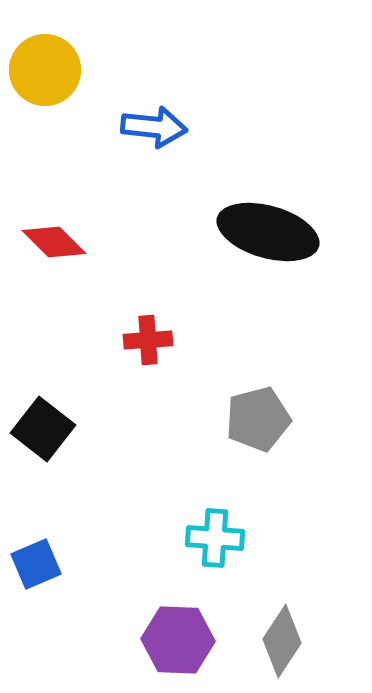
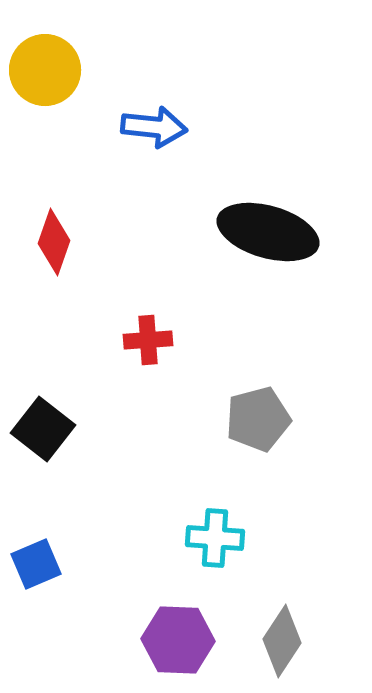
red diamond: rotated 64 degrees clockwise
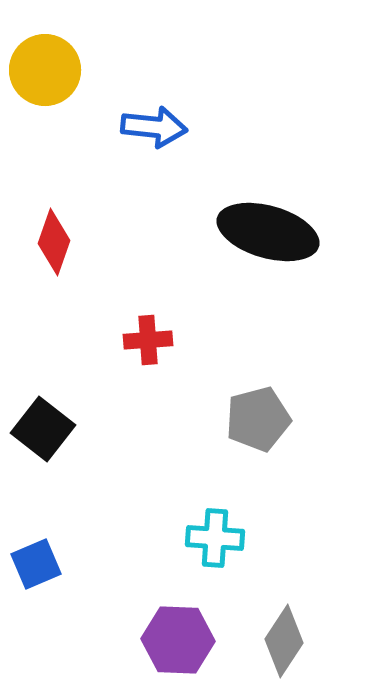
gray diamond: moved 2 px right
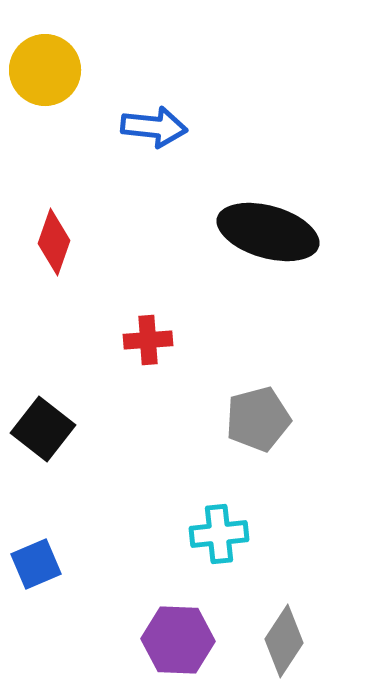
cyan cross: moved 4 px right, 4 px up; rotated 10 degrees counterclockwise
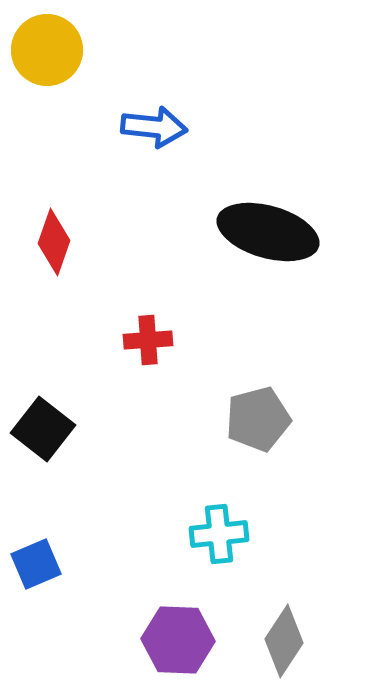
yellow circle: moved 2 px right, 20 px up
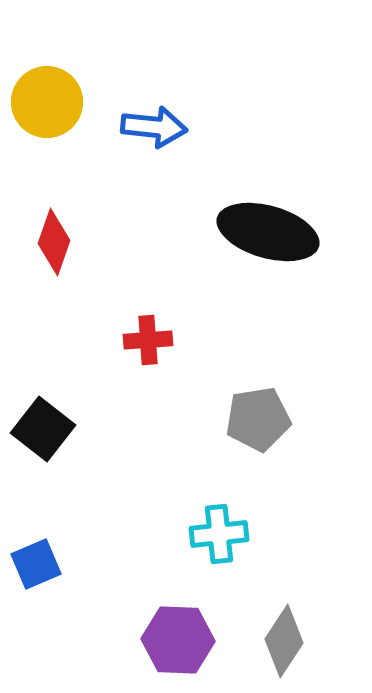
yellow circle: moved 52 px down
gray pentagon: rotated 6 degrees clockwise
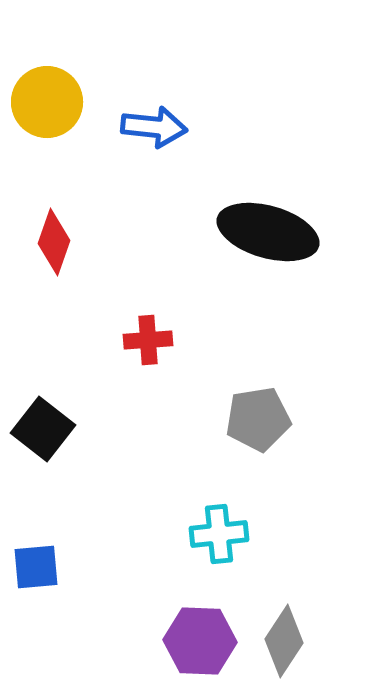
blue square: moved 3 px down; rotated 18 degrees clockwise
purple hexagon: moved 22 px right, 1 px down
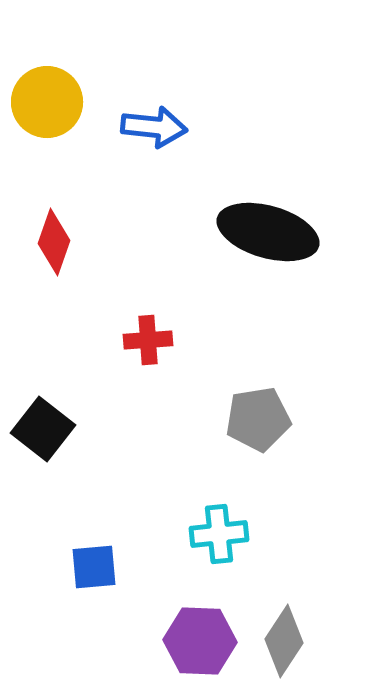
blue square: moved 58 px right
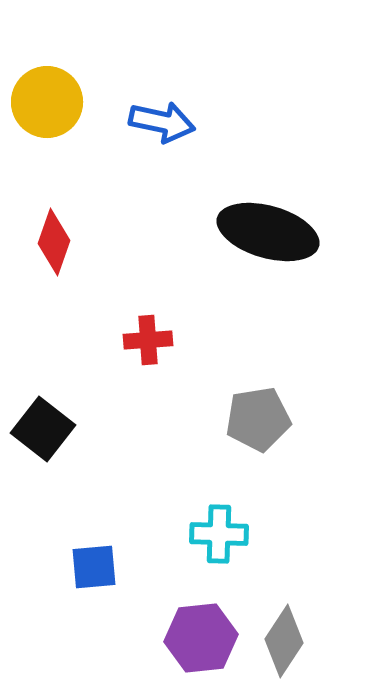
blue arrow: moved 8 px right, 5 px up; rotated 6 degrees clockwise
cyan cross: rotated 8 degrees clockwise
purple hexagon: moved 1 px right, 3 px up; rotated 8 degrees counterclockwise
